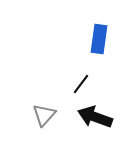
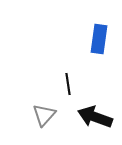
black line: moved 13 px left; rotated 45 degrees counterclockwise
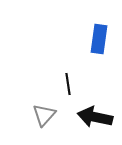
black arrow: rotated 8 degrees counterclockwise
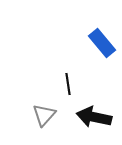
blue rectangle: moved 3 px right, 4 px down; rotated 48 degrees counterclockwise
black arrow: moved 1 px left
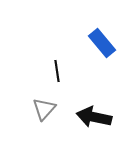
black line: moved 11 px left, 13 px up
gray triangle: moved 6 px up
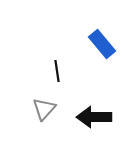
blue rectangle: moved 1 px down
black arrow: rotated 12 degrees counterclockwise
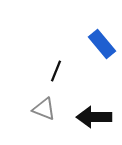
black line: moved 1 px left; rotated 30 degrees clockwise
gray triangle: rotated 50 degrees counterclockwise
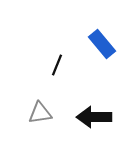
black line: moved 1 px right, 6 px up
gray triangle: moved 4 px left, 4 px down; rotated 30 degrees counterclockwise
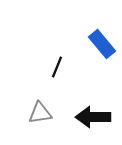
black line: moved 2 px down
black arrow: moved 1 px left
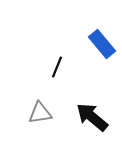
black arrow: moved 1 px left; rotated 40 degrees clockwise
